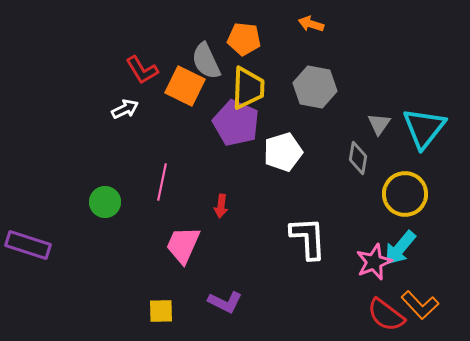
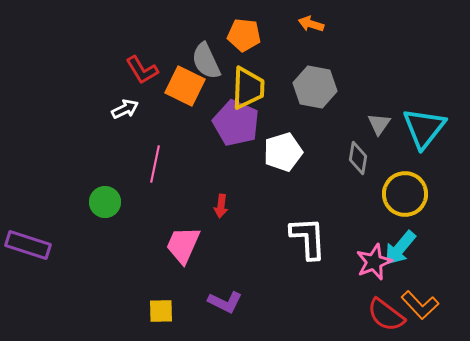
orange pentagon: moved 4 px up
pink line: moved 7 px left, 18 px up
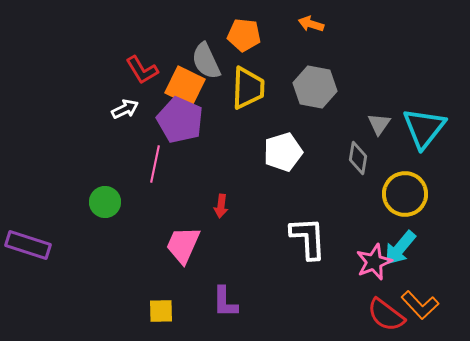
purple pentagon: moved 56 px left, 3 px up
purple L-shape: rotated 64 degrees clockwise
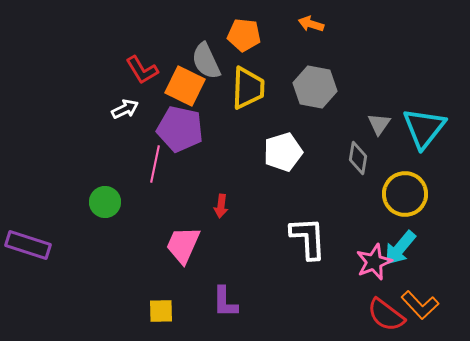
purple pentagon: moved 9 px down; rotated 12 degrees counterclockwise
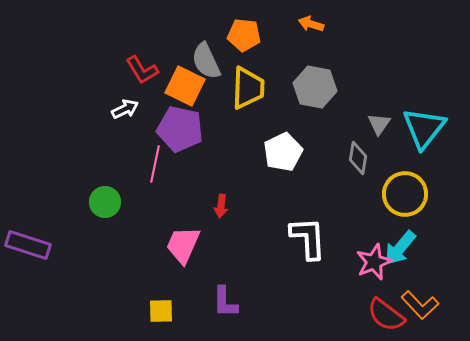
white pentagon: rotated 9 degrees counterclockwise
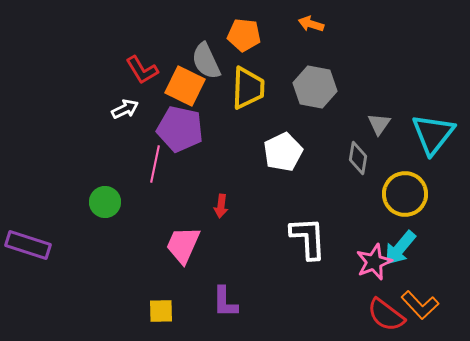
cyan triangle: moved 9 px right, 6 px down
